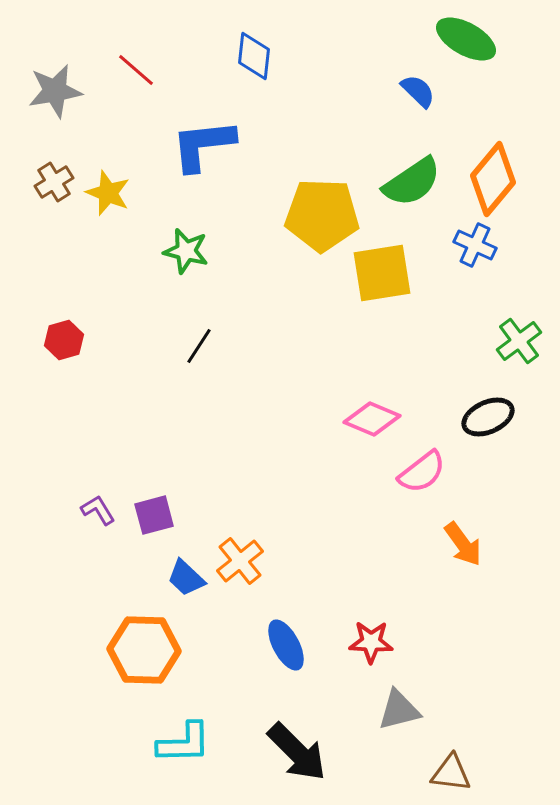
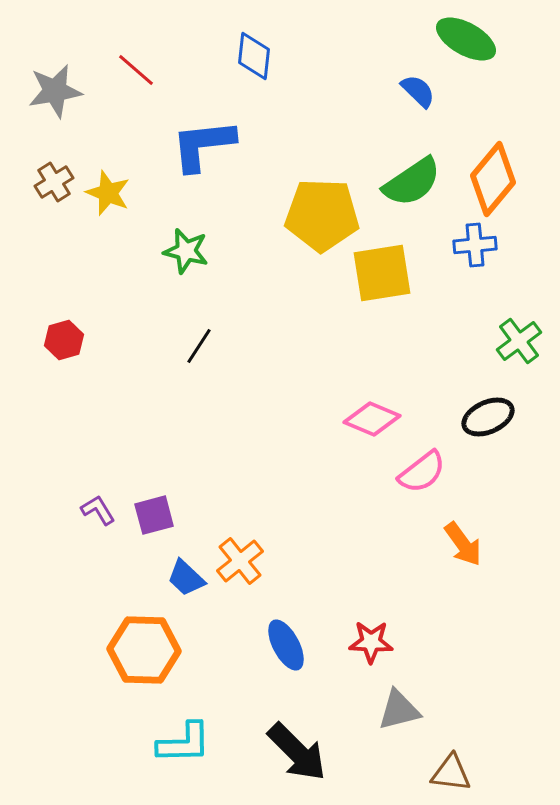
blue cross: rotated 30 degrees counterclockwise
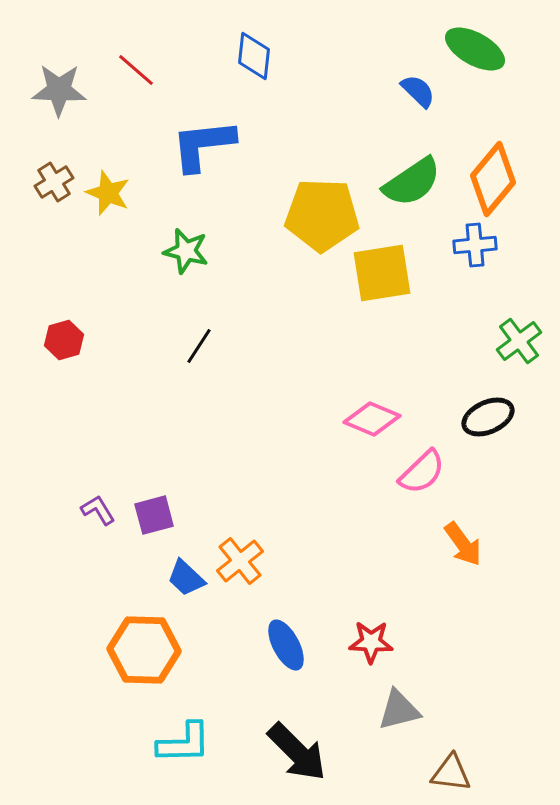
green ellipse: moved 9 px right, 10 px down
gray star: moved 4 px right, 1 px up; rotated 12 degrees clockwise
pink semicircle: rotated 6 degrees counterclockwise
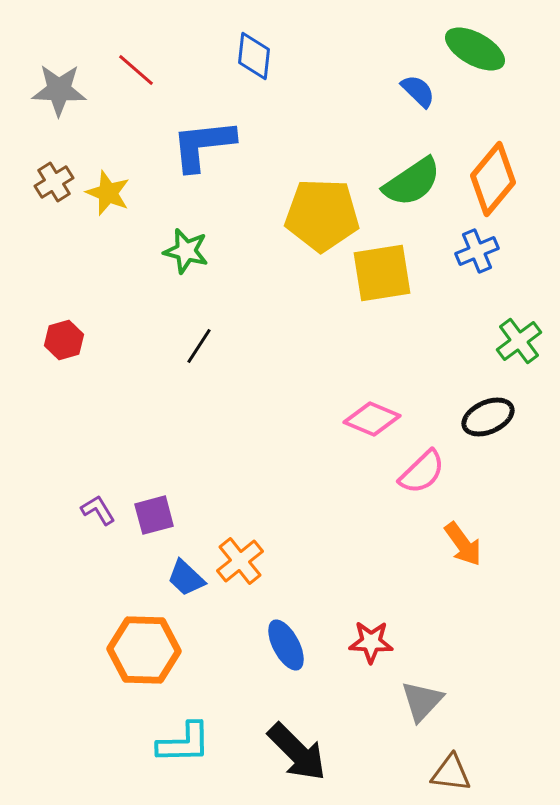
blue cross: moved 2 px right, 6 px down; rotated 18 degrees counterclockwise
gray triangle: moved 23 px right, 9 px up; rotated 33 degrees counterclockwise
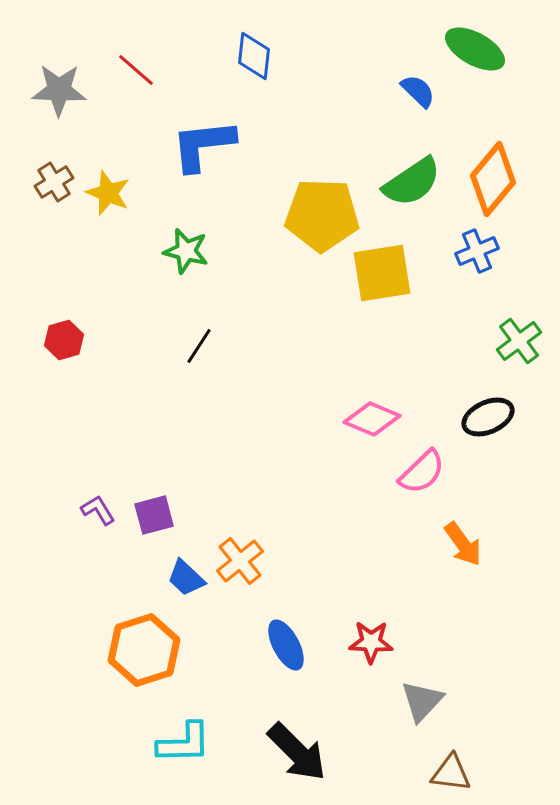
orange hexagon: rotated 20 degrees counterclockwise
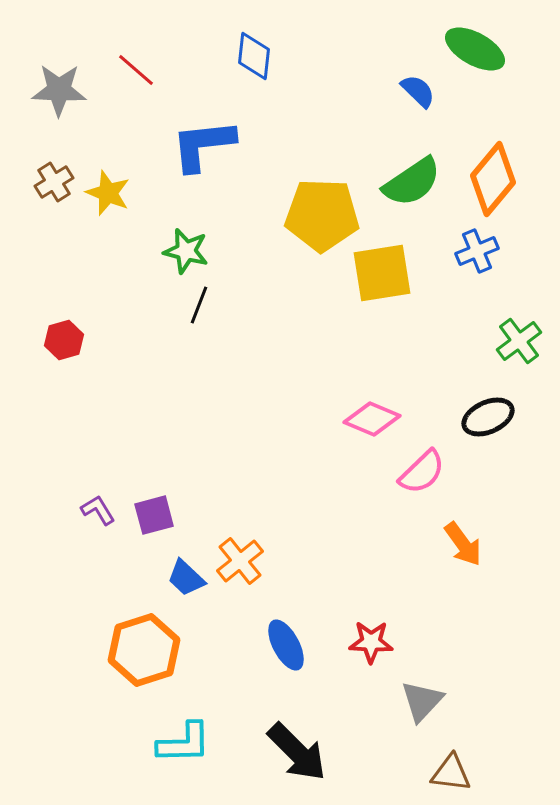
black line: moved 41 px up; rotated 12 degrees counterclockwise
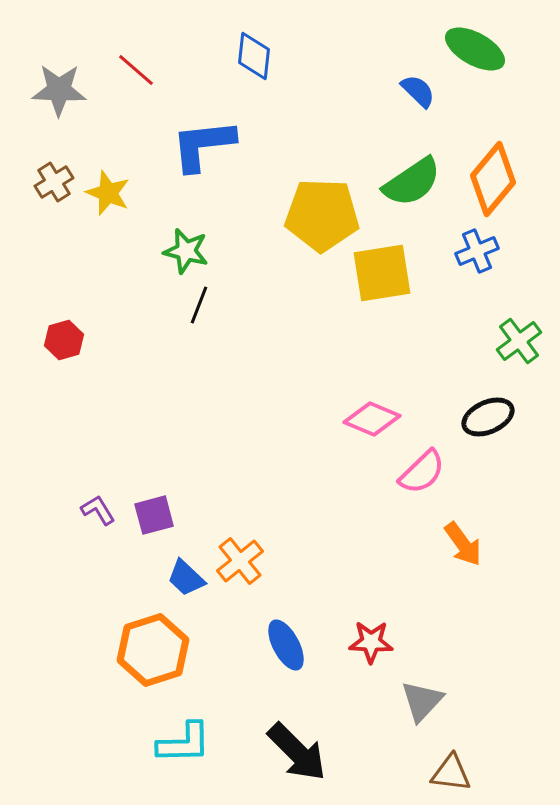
orange hexagon: moved 9 px right
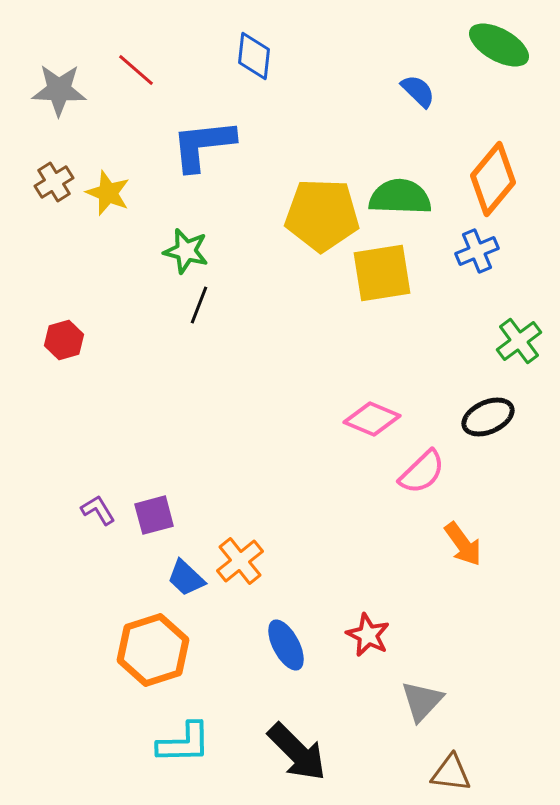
green ellipse: moved 24 px right, 4 px up
green semicircle: moved 12 px left, 15 px down; rotated 144 degrees counterclockwise
red star: moved 3 px left, 7 px up; rotated 24 degrees clockwise
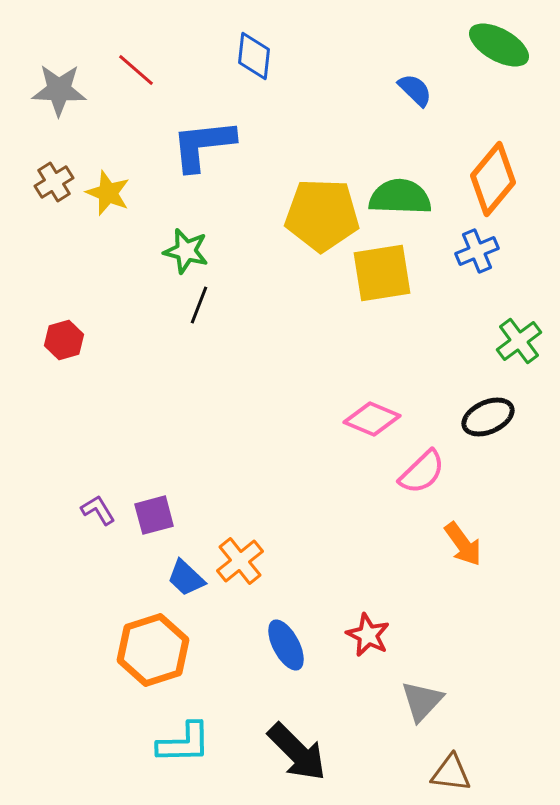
blue semicircle: moved 3 px left, 1 px up
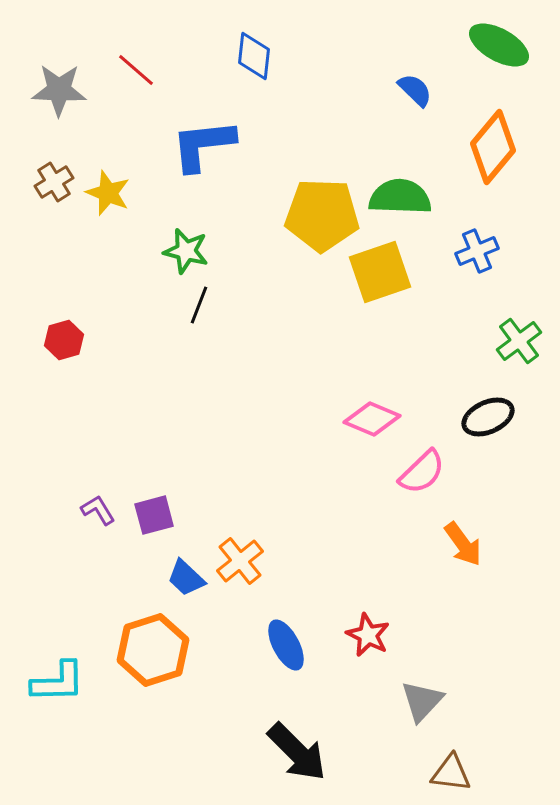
orange diamond: moved 32 px up
yellow square: moved 2 px left, 1 px up; rotated 10 degrees counterclockwise
cyan L-shape: moved 126 px left, 61 px up
